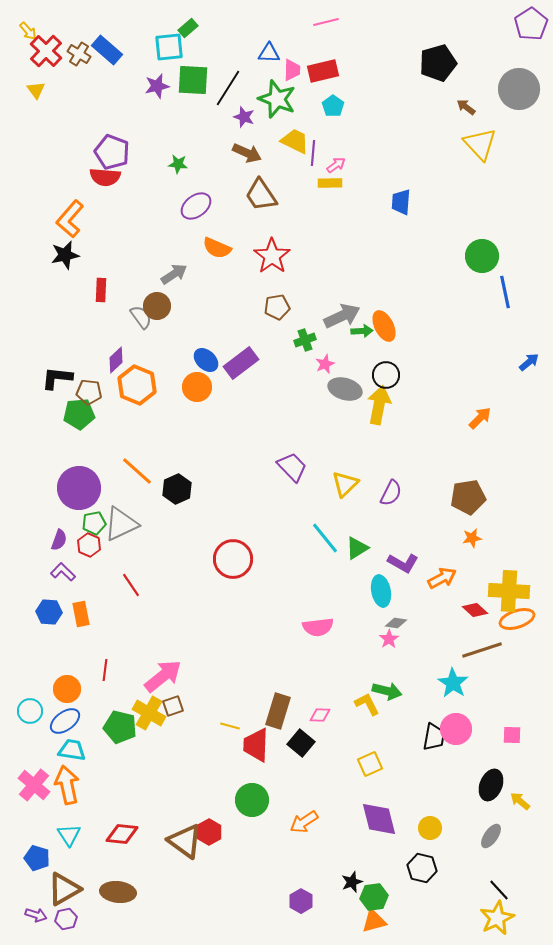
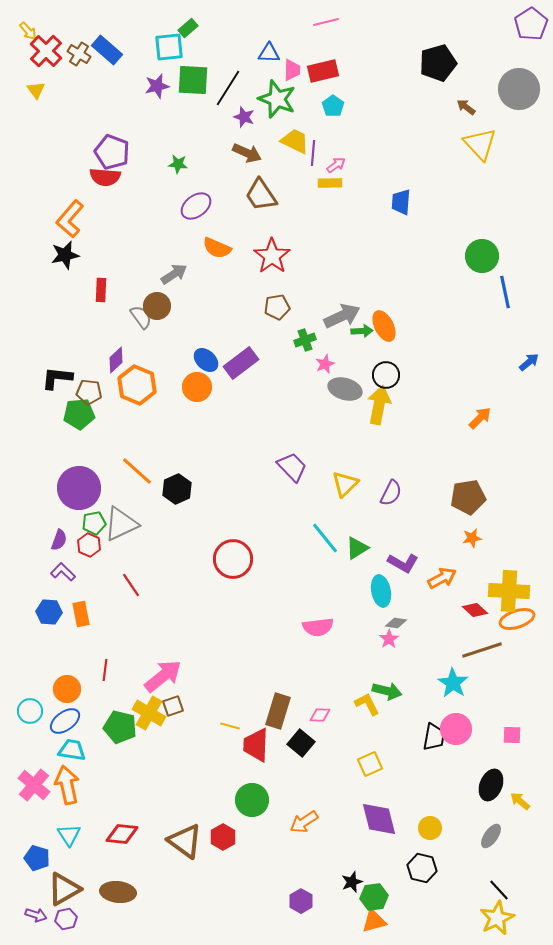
red hexagon at (209, 832): moved 14 px right, 5 px down
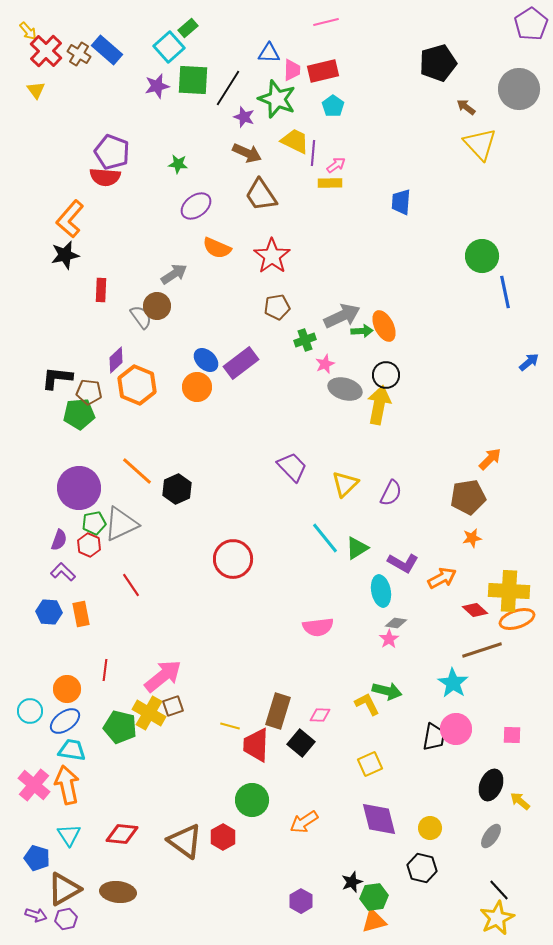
cyan square at (169, 47): rotated 36 degrees counterclockwise
orange arrow at (480, 418): moved 10 px right, 41 px down
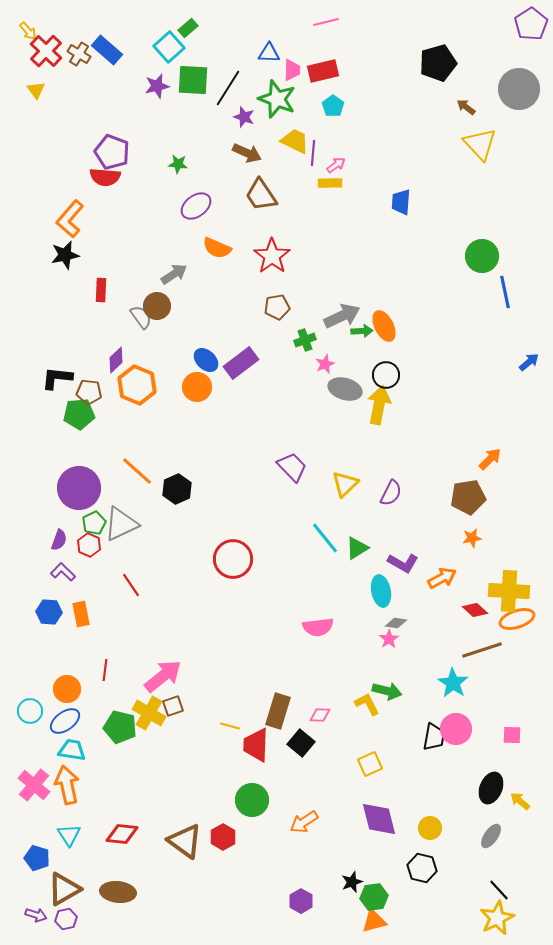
green pentagon at (94, 523): rotated 15 degrees counterclockwise
black ellipse at (491, 785): moved 3 px down
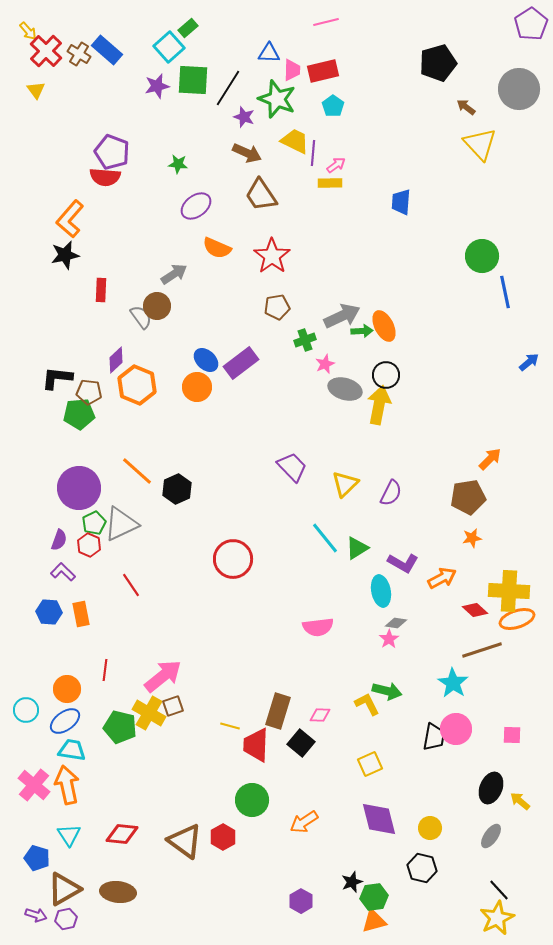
cyan circle at (30, 711): moved 4 px left, 1 px up
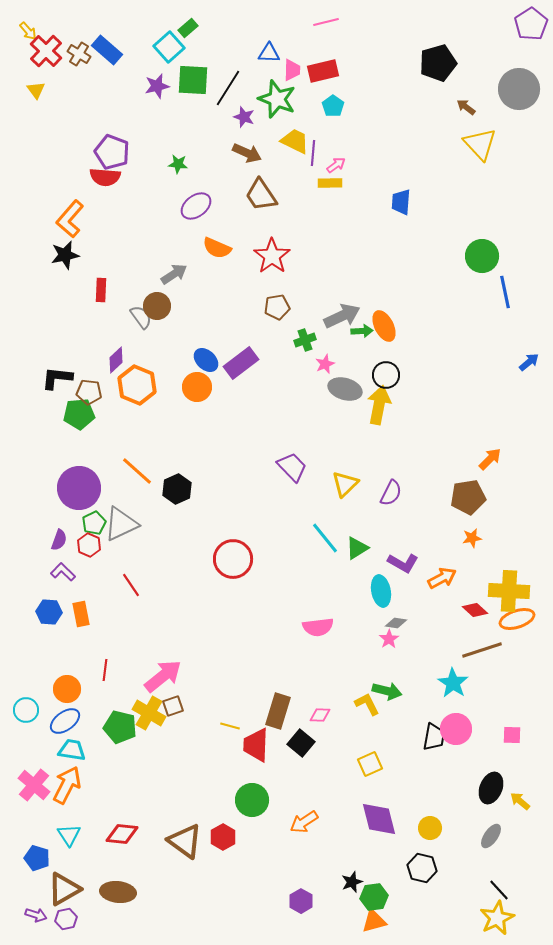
orange arrow at (67, 785): rotated 39 degrees clockwise
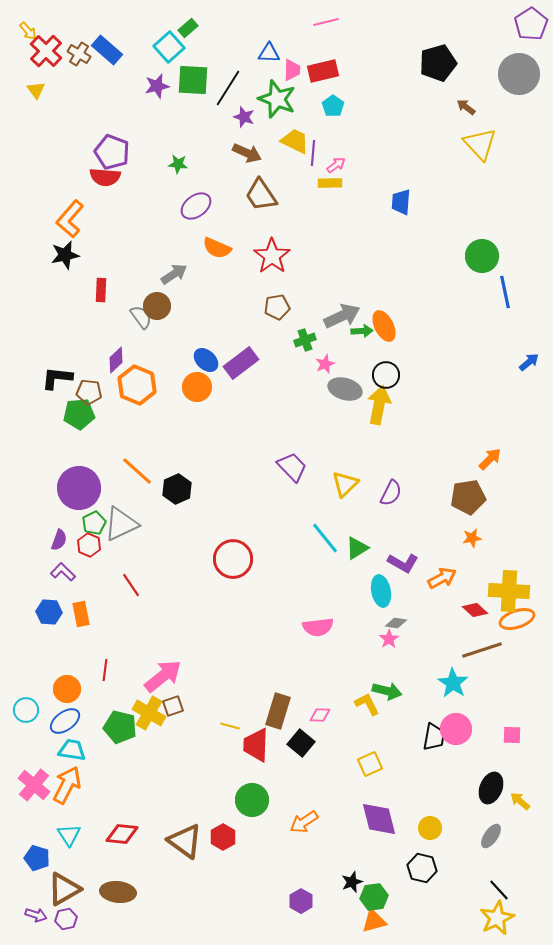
gray circle at (519, 89): moved 15 px up
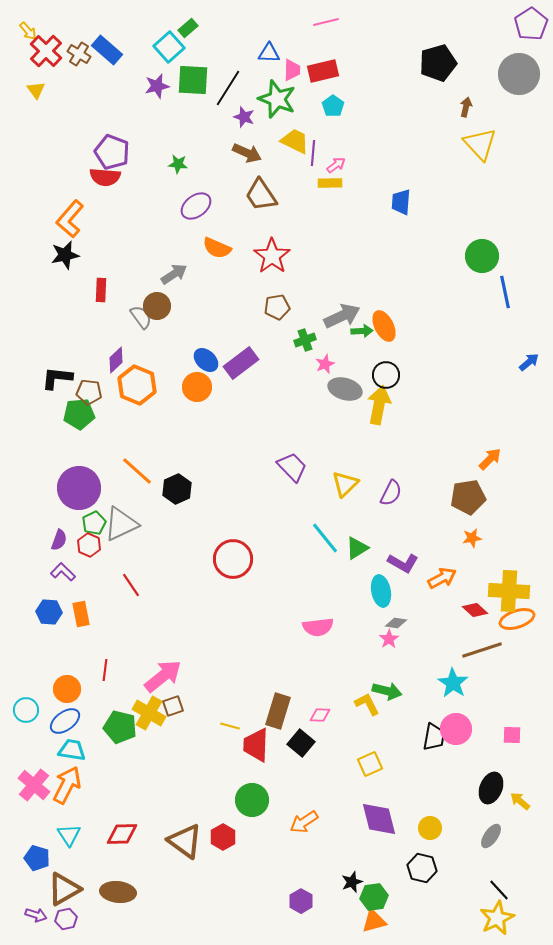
brown arrow at (466, 107): rotated 66 degrees clockwise
red diamond at (122, 834): rotated 8 degrees counterclockwise
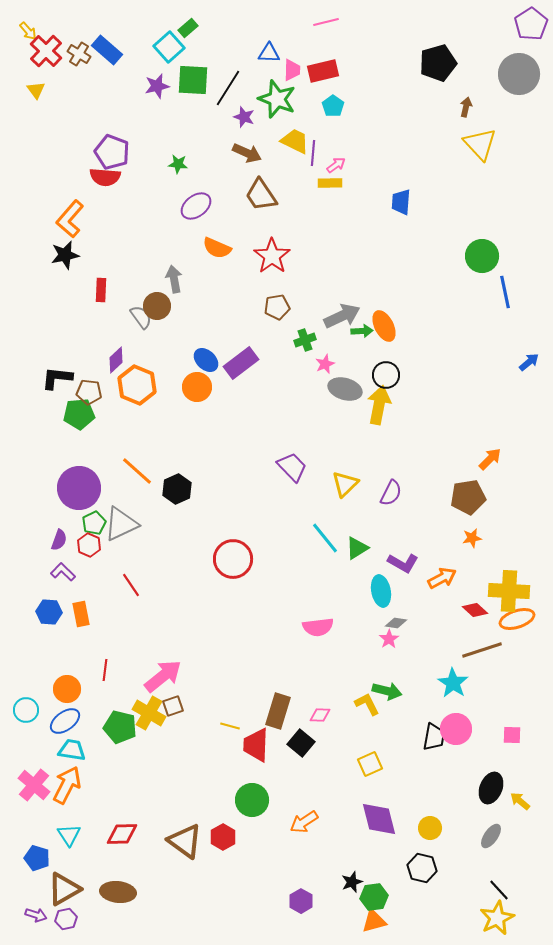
gray arrow at (174, 274): moved 5 px down; rotated 68 degrees counterclockwise
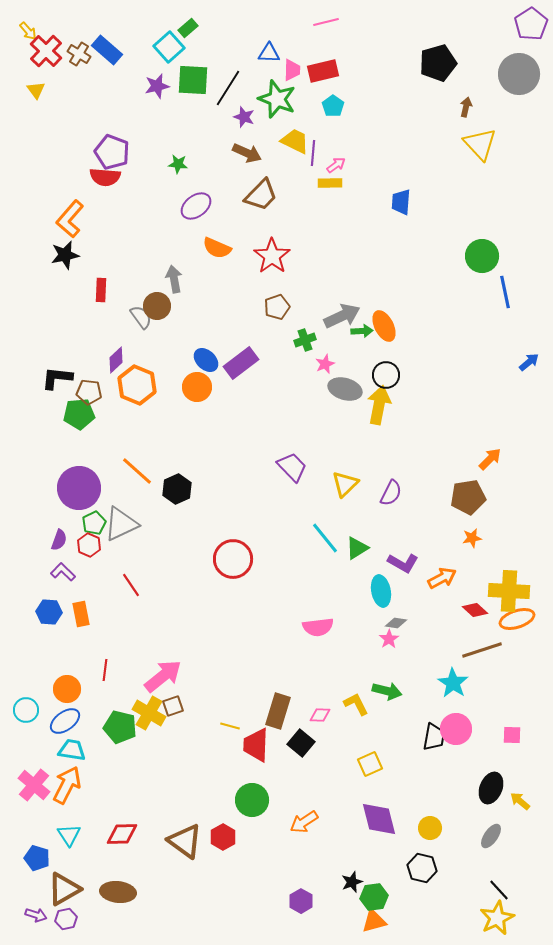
brown trapezoid at (261, 195): rotated 102 degrees counterclockwise
brown pentagon at (277, 307): rotated 10 degrees counterclockwise
yellow L-shape at (367, 704): moved 11 px left
